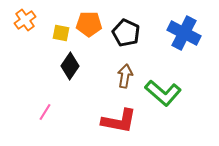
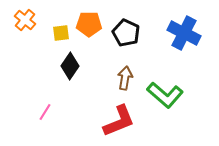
orange cross: rotated 15 degrees counterclockwise
yellow square: rotated 18 degrees counterclockwise
brown arrow: moved 2 px down
green L-shape: moved 2 px right, 2 px down
red L-shape: rotated 33 degrees counterclockwise
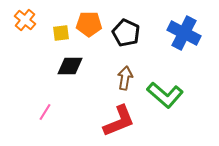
black diamond: rotated 56 degrees clockwise
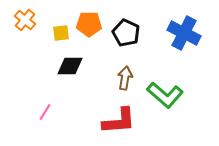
red L-shape: rotated 18 degrees clockwise
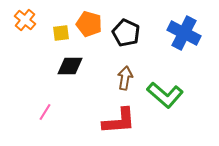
orange pentagon: rotated 15 degrees clockwise
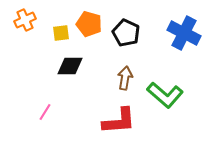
orange cross: rotated 25 degrees clockwise
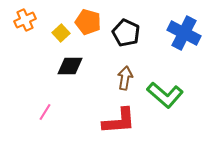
orange pentagon: moved 1 px left, 2 px up
yellow square: rotated 36 degrees counterclockwise
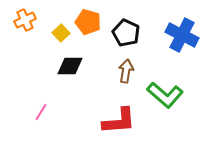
blue cross: moved 2 px left, 2 px down
brown arrow: moved 1 px right, 7 px up
pink line: moved 4 px left
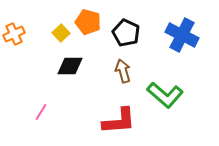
orange cross: moved 11 px left, 14 px down
brown arrow: moved 3 px left; rotated 25 degrees counterclockwise
